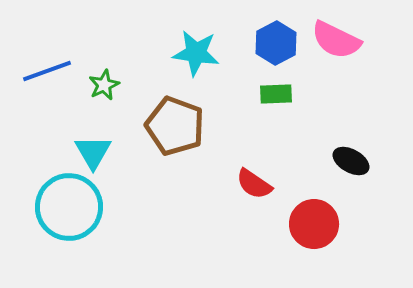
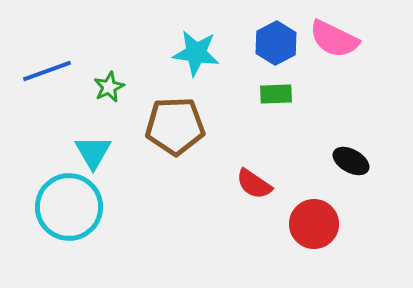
pink semicircle: moved 2 px left, 1 px up
green star: moved 5 px right, 2 px down
brown pentagon: rotated 22 degrees counterclockwise
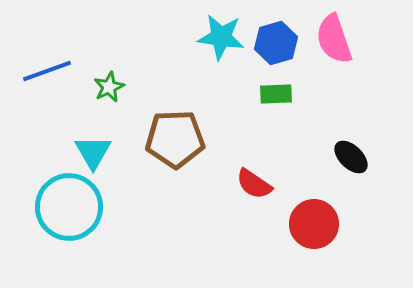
pink semicircle: rotated 45 degrees clockwise
blue hexagon: rotated 12 degrees clockwise
cyan star: moved 25 px right, 16 px up
brown pentagon: moved 13 px down
black ellipse: moved 4 px up; rotated 15 degrees clockwise
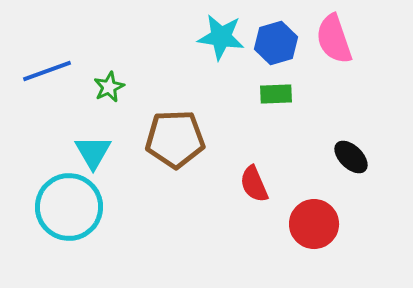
red semicircle: rotated 33 degrees clockwise
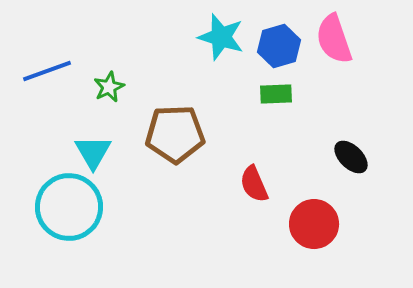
cyan star: rotated 9 degrees clockwise
blue hexagon: moved 3 px right, 3 px down
brown pentagon: moved 5 px up
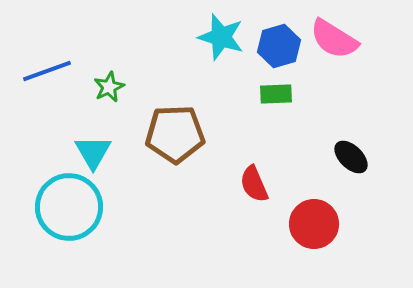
pink semicircle: rotated 39 degrees counterclockwise
